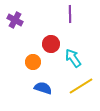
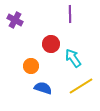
orange circle: moved 2 px left, 4 px down
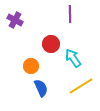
blue semicircle: moved 2 px left; rotated 48 degrees clockwise
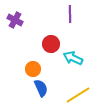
cyan arrow: rotated 30 degrees counterclockwise
orange circle: moved 2 px right, 3 px down
yellow line: moved 3 px left, 9 px down
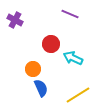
purple line: rotated 66 degrees counterclockwise
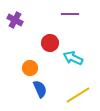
purple line: rotated 24 degrees counterclockwise
red circle: moved 1 px left, 1 px up
orange circle: moved 3 px left, 1 px up
blue semicircle: moved 1 px left, 1 px down
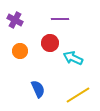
purple line: moved 10 px left, 5 px down
orange circle: moved 10 px left, 17 px up
blue semicircle: moved 2 px left
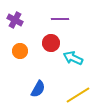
red circle: moved 1 px right
blue semicircle: rotated 54 degrees clockwise
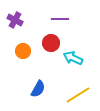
orange circle: moved 3 px right
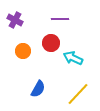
yellow line: moved 1 px up; rotated 15 degrees counterclockwise
